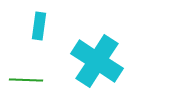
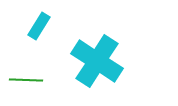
cyan rectangle: rotated 24 degrees clockwise
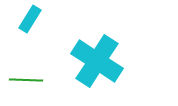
cyan rectangle: moved 9 px left, 7 px up
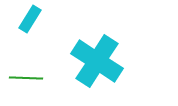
green line: moved 2 px up
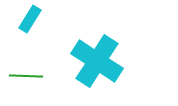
green line: moved 2 px up
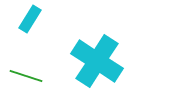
green line: rotated 16 degrees clockwise
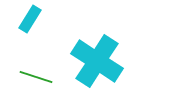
green line: moved 10 px right, 1 px down
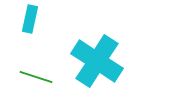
cyan rectangle: rotated 20 degrees counterclockwise
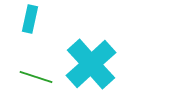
cyan cross: moved 6 px left, 3 px down; rotated 15 degrees clockwise
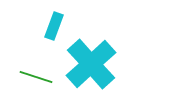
cyan rectangle: moved 24 px right, 7 px down; rotated 8 degrees clockwise
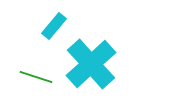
cyan rectangle: rotated 20 degrees clockwise
